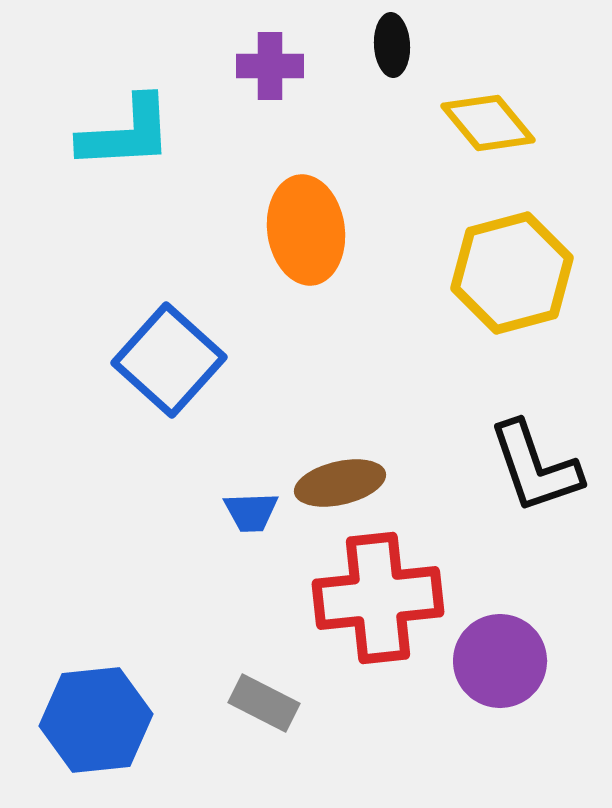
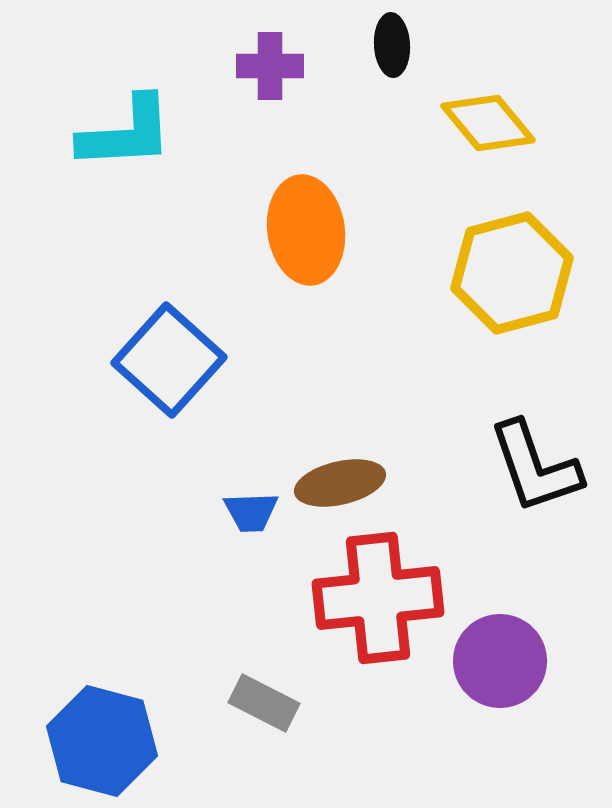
blue hexagon: moved 6 px right, 21 px down; rotated 21 degrees clockwise
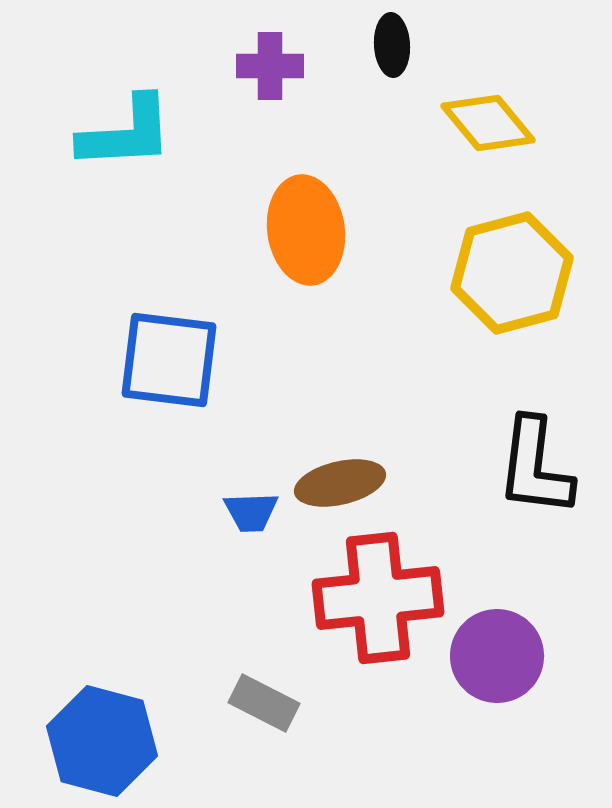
blue square: rotated 35 degrees counterclockwise
black L-shape: rotated 26 degrees clockwise
purple circle: moved 3 px left, 5 px up
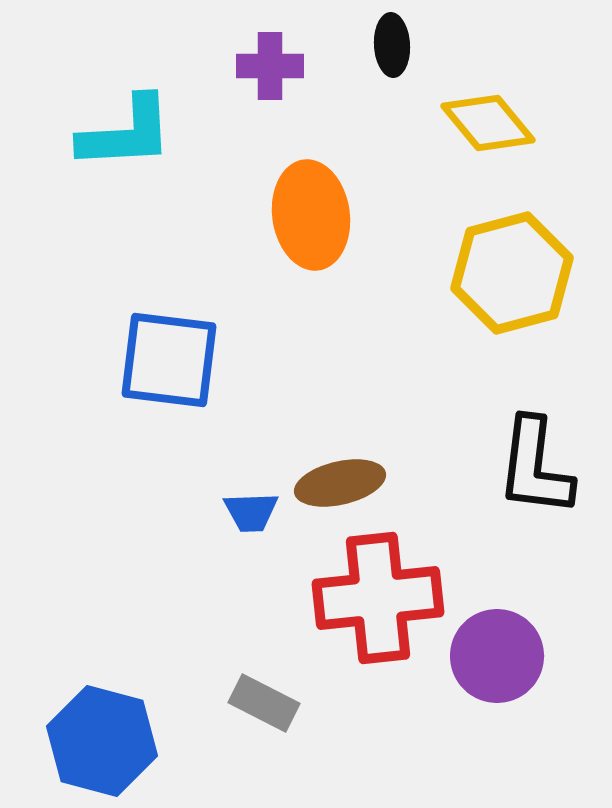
orange ellipse: moved 5 px right, 15 px up
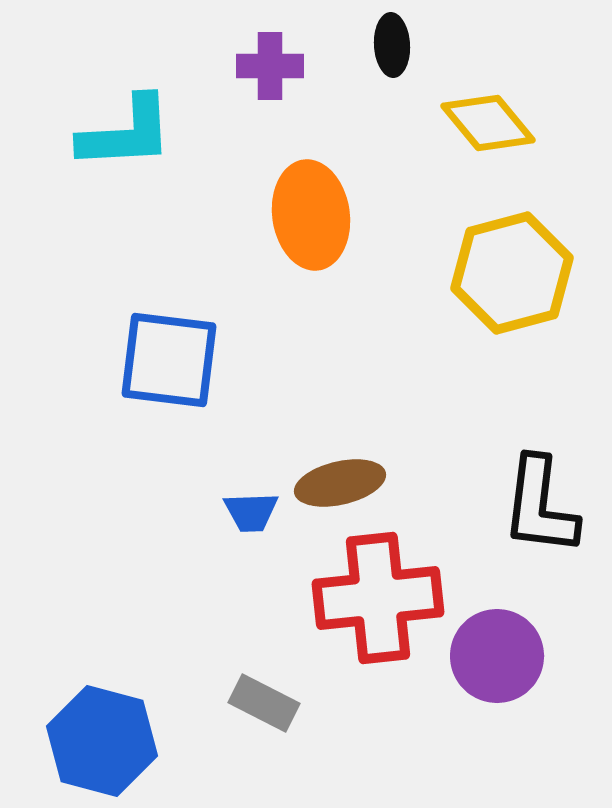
black L-shape: moved 5 px right, 39 px down
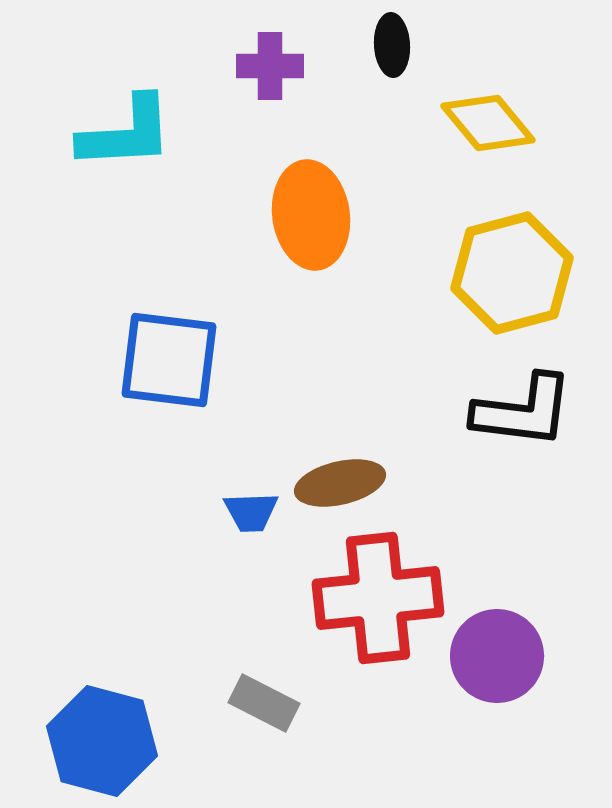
black L-shape: moved 17 px left, 95 px up; rotated 90 degrees counterclockwise
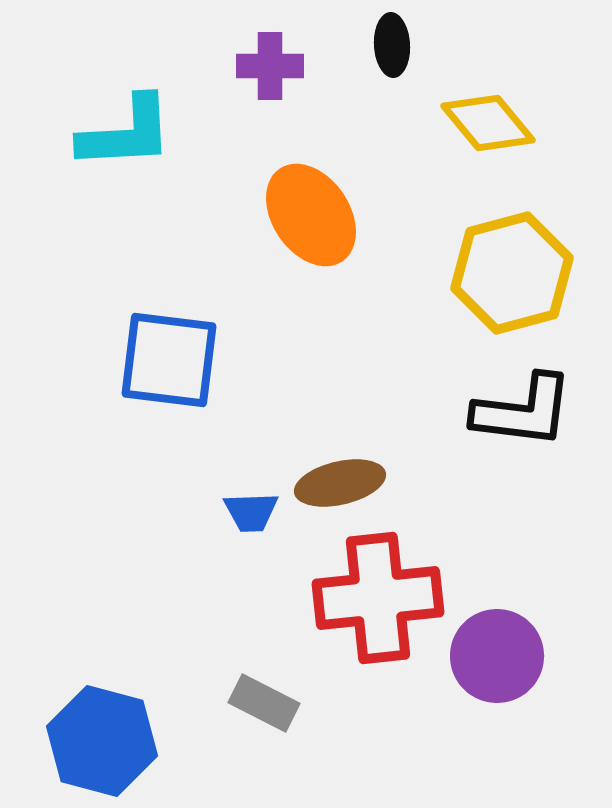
orange ellipse: rotated 26 degrees counterclockwise
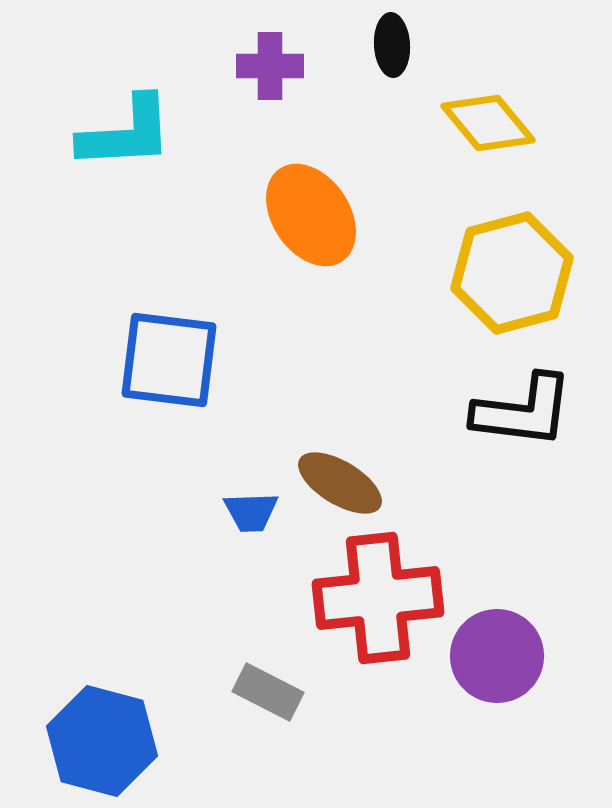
brown ellipse: rotated 44 degrees clockwise
gray rectangle: moved 4 px right, 11 px up
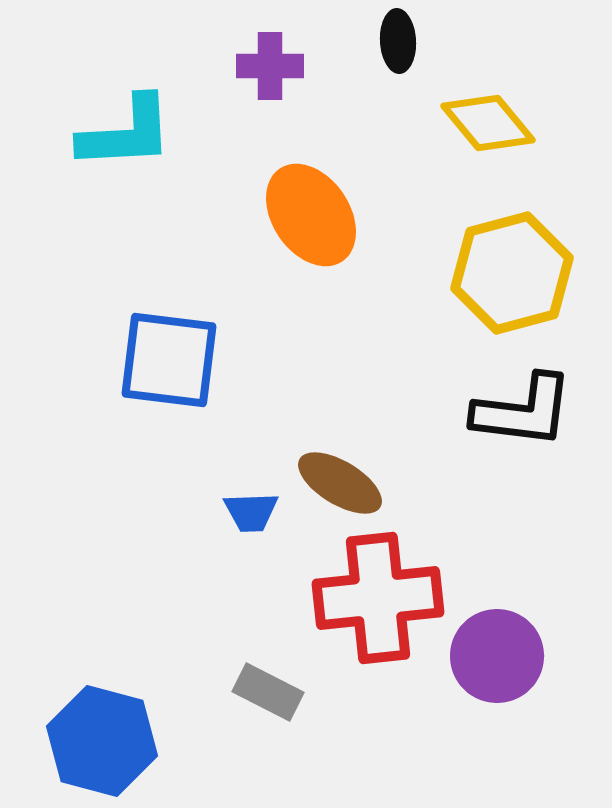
black ellipse: moved 6 px right, 4 px up
